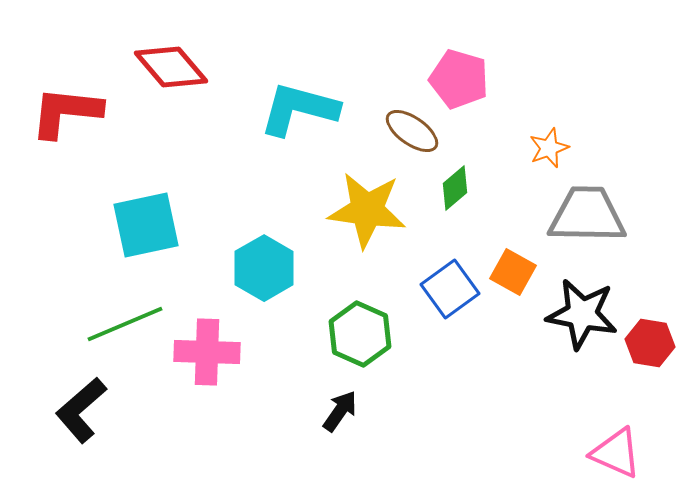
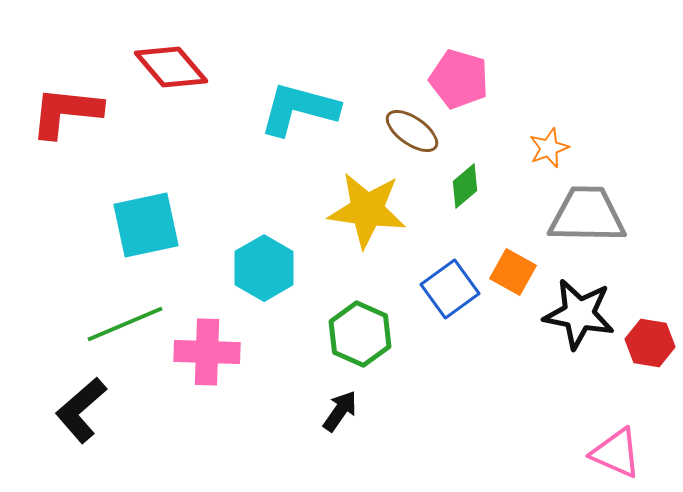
green diamond: moved 10 px right, 2 px up
black star: moved 3 px left
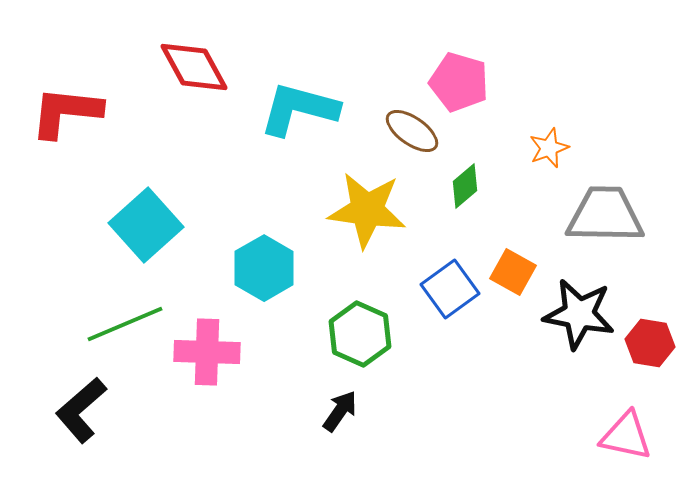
red diamond: moved 23 px right; rotated 12 degrees clockwise
pink pentagon: moved 3 px down
gray trapezoid: moved 18 px right
cyan square: rotated 30 degrees counterclockwise
pink triangle: moved 10 px right, 17 px up; rotated 12 degrees counterclockwise
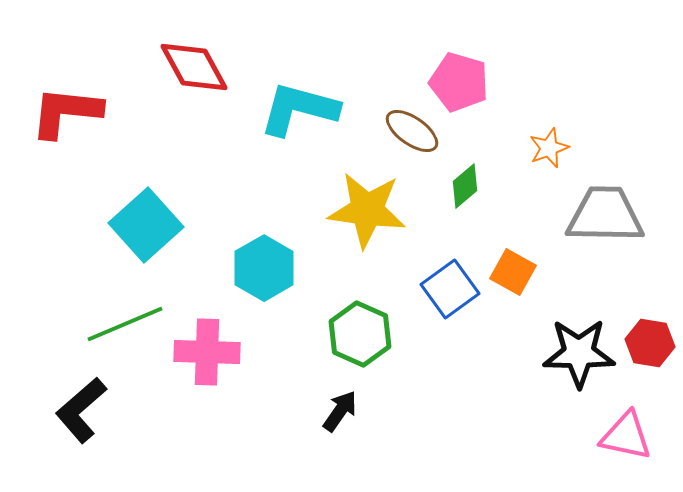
black star: moved 39 px down; rotated 10 degrees counterclockwise
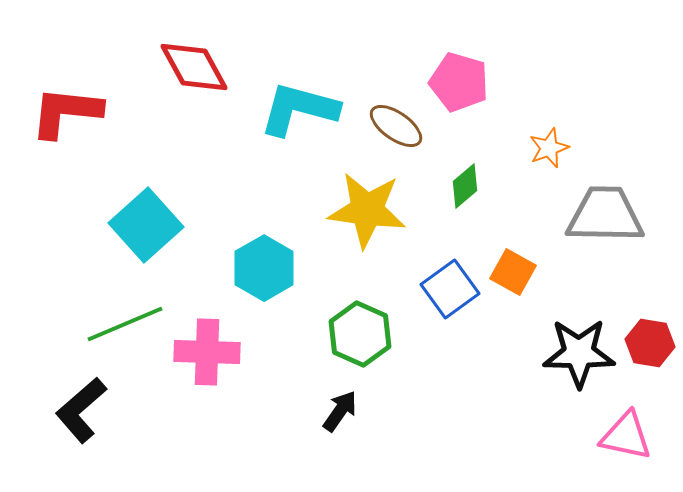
brown ellipse: moved 16 px left, 5 px up
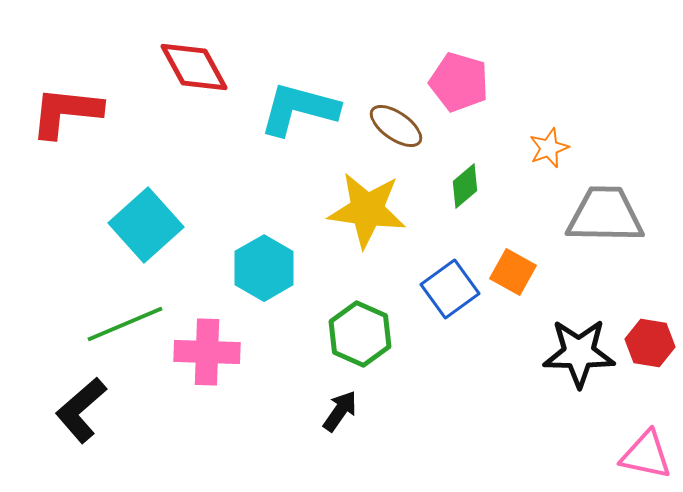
pink triangle: moved 20 px right, 19 px down
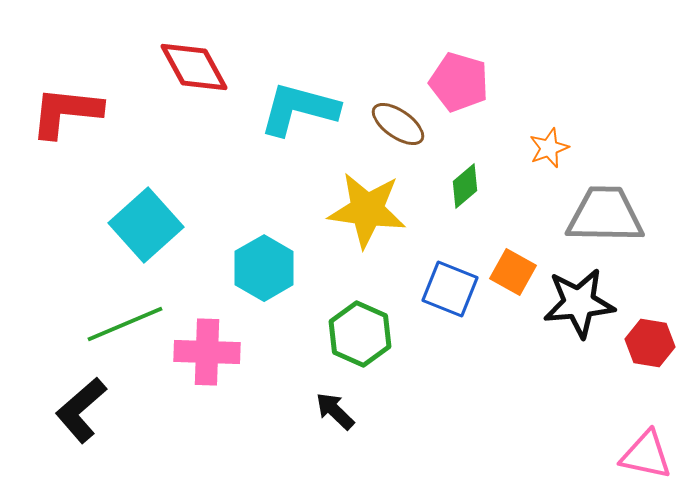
brown ellipse: moved 2 px right, 2 px up
blue square: rotated 32 degrees counterclockwise
black star: moved 50 px up; rotated 6 degrees counterclockwise
black arrow: moved 5 px left; rotated 81 degrees counterclockwise
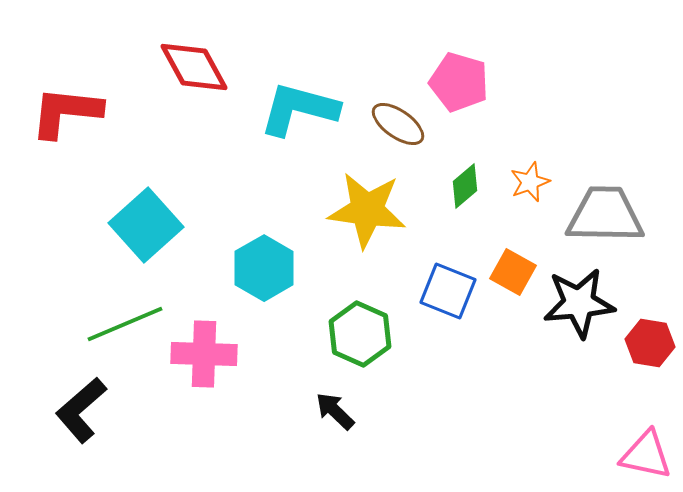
orange star: moved 19 px left, 34 px down
blue square: moved 2 px left, 2 px down
pink cross: moved 3 px left, 2 px down
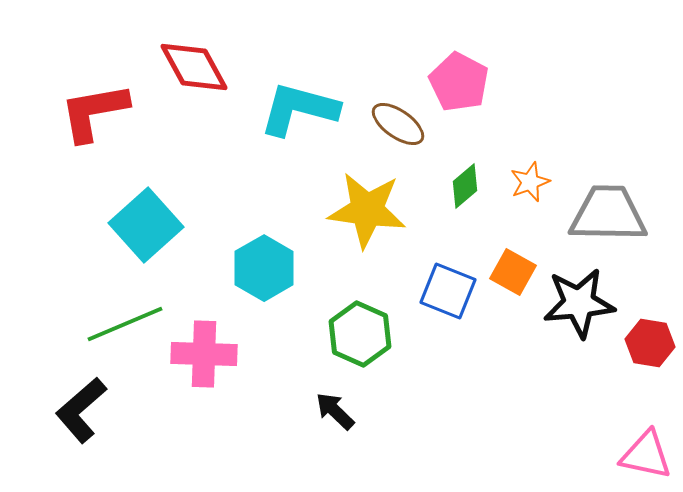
pink pentagon: rotated 12 degrees clockwise
red L-shape: moved 28 px right; rotated 16 degrees counterclockwise
gray trapezoid: moved 3 px right, 1 px up
